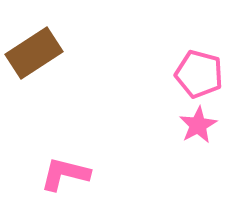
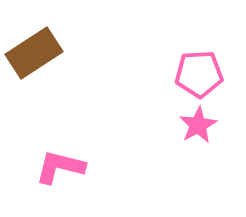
pink pentagon: rotated 18 degrees counterclockwise
pink L-shape: moved 5 px left, 7 px up
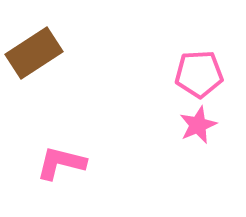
pink star: rotated 6 degrees clockwise
pink L-shape: moved 1 px right, 4 px up
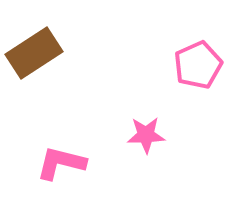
pink pentagon: moved 1 px left, 9 px up; rotated 21 degrees counterclockwise
pink star: moved 52 px left, 10 px down; rotated 21 degrees clockwise
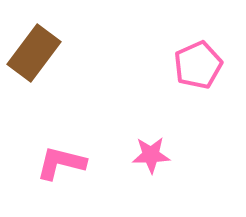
brown rectangle: rotated 20 degrees counterclockwise
pink star: moved 5 px right, 20 px down
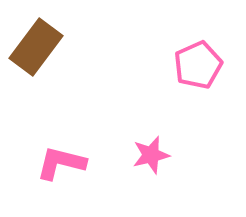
brown rectangle: moved 2 px right, 6 px up
pink star: rotated 12 degrees counterclockwise
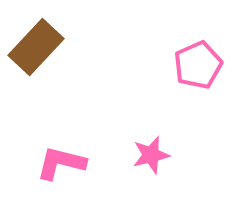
brown rectangle: rotated 6 degrees clockwise
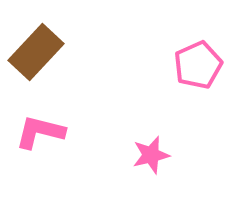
brown rectangle: moved 5 px down
pink L-shape: moved 21 px left, 31 px up
